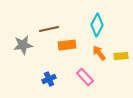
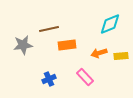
cyan diamond: moved 13 px right, 1 px up; rotated 40 degrees clockwise
orange arrow: rotated 70 degrees counterclockwise
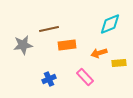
yellow rectangle: moved 2 px left, 7 px down
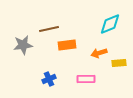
pink rectangle: moved 1 px right, 2 px down; rotated 48 degrees counterclockwise
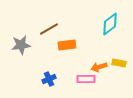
cyan diamond: rotated 15 degrees counterclockwise
brown line: rotated 18 degrees counterclockwise
gray star: moved 2 px left
orange arrow: moved 14 px down
yellow rectangle: rotated 16 degrees clockwise
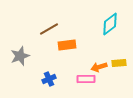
gray star: moved 1 px left, 11 px down; rotated 12 degrees counterclockwise
yellow rectangle: rotated 16 degrees counterclockwise
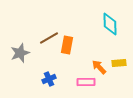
cyan diamond: rotated 55 degrees counterclockwise
brown line: moved 9 px down
orange rectangle: rotated 72 degrees counterclockwise
gray star: moved 3 px up
orange arrow: rotated 63 degrees clockwise
pink rectangle: moved 3 px down
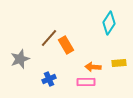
cyan diamond: moved 1 px left, 1 px up; rotated 35 degrees clockwise
brown line: rotated 18 degrees counterclockwise
orange rectangle: moved 1 px left; rotated 42 degrees counterclockwise
gray star: moved 6 px down
orange arrow: moved 6 px left; rotated 42 degrees counterclockwise
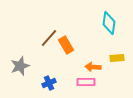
cyan diamond: rotated 25 degrees counterclockwise
gray star: moved 7 px down
yellow rectangle: moved 2 px left, 5 px up
blue cross: moved 4 px down
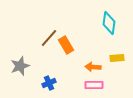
pink rectangle: moved 8 px right, 3 px down
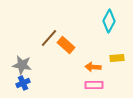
cyan diamond: moved 2 px up; rotated 20 degrees clockwise
orange rectangle: rotated 18 degrees counterclockwise
gray star: moved 2 px right, 1 px up; rotated 30 degrees clockwise
blue cross: moved 26 px left
